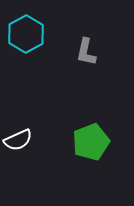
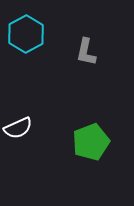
white semicircle: moved 12 px up
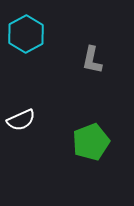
gray L-shape: moved 6 px right, 8 px down
white semicircle: moved 3 px right, 8 px up
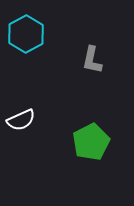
green pentagon: rotated 6 degrees counterclockwise
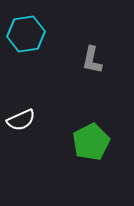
cyan hexagon: rotated 21 degrees clockwise
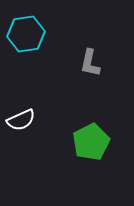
gray L-shape: moved 2 px left, 3 px down
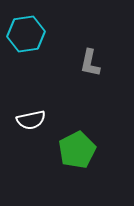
white semicircle: moved 10 px right; rotated 12 degrees clockwise
green pentagon: moved 14 px left, 8 px down
